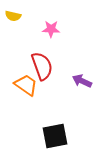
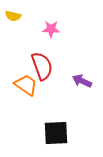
black square: moved 1 px right, 3 px up; rotated 8 degrees clockwise
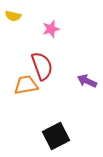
pink star: rotated 18 degrees counterclockwise
purple arrow: moved 5 px right
orange trapezoid: rotated 45 degrees counterclockwise
black square: moved 3 px down; rotated 24 degrees counterclockwise
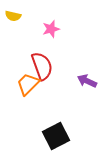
orange trapezoid: moved 2 px right, 1 px up; rotated 35 degrees counterclockwise
